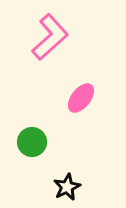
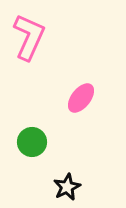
pink L-shape: moved 21 px left; rotated 24 degrees counterclockwise
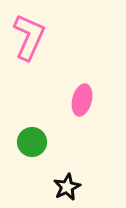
pink ellipse: moved 1 px right, 2 px down; rotated 24 degrees counterclockwise
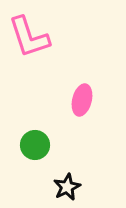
pink L-shape: rotated 138 degrees clockwise
green circle: moved 3 px right, 3 px down
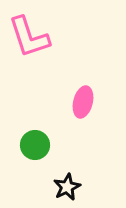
pink ellipse: moved 1 px right, 2 px down
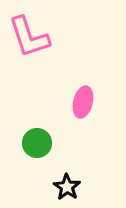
green circle: moved 2 px right, 2 px up
black star: rotated 12 degrees counterclockwise
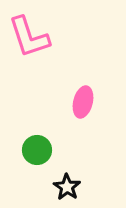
green circle: moved 7 px down
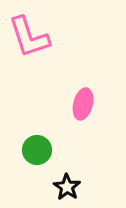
pink ellipse: moved 2 px down
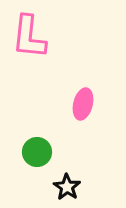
pink L-shape: rotated 24 degrees clockwise
green circle: moved 2 px down
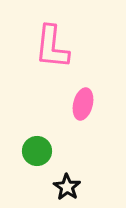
pink L-shape: moved 23 px right, 10 px down
green circle: moved 1 px up
